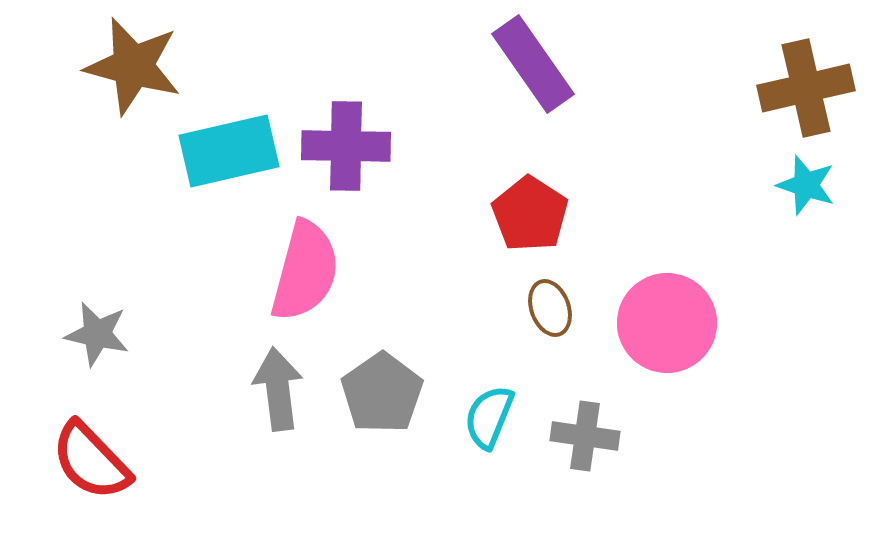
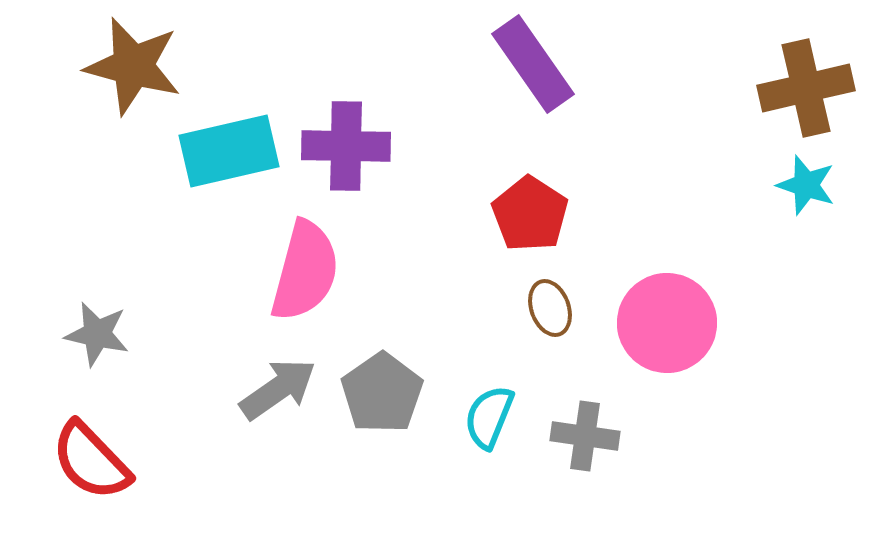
gray arrow: rotated 62 degrees clockwise
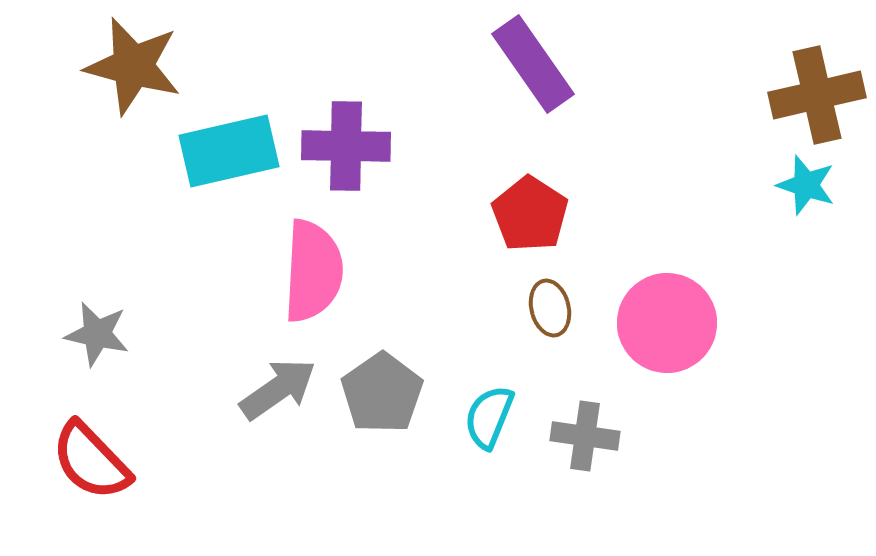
brown cross: moved 11 px right, 7 px down
pink semicircle: moved 8 px right; rotated 12 degrees counterclockwise
brown ellipse: rotated 6 degrees clockwise
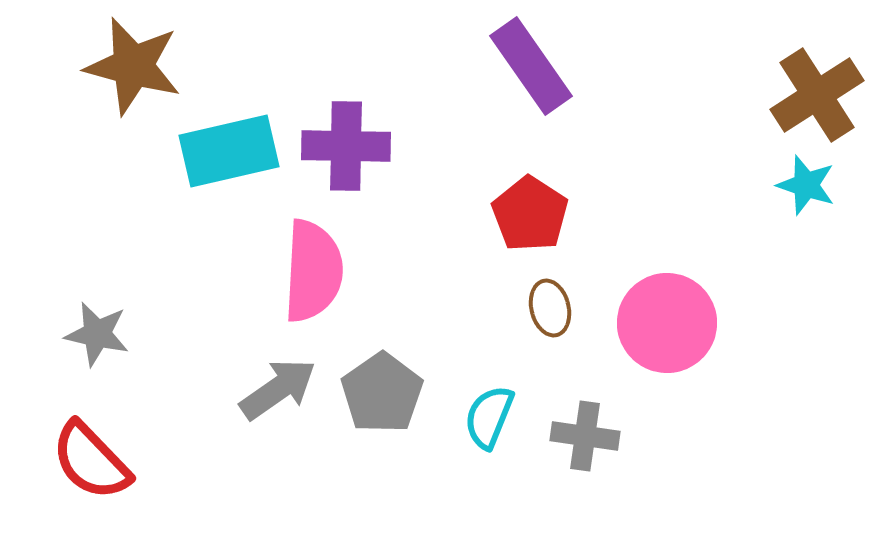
purple rectangle: moved 2 px left, 2 px down
brown cross: rotated 20 degrees counterclockwise
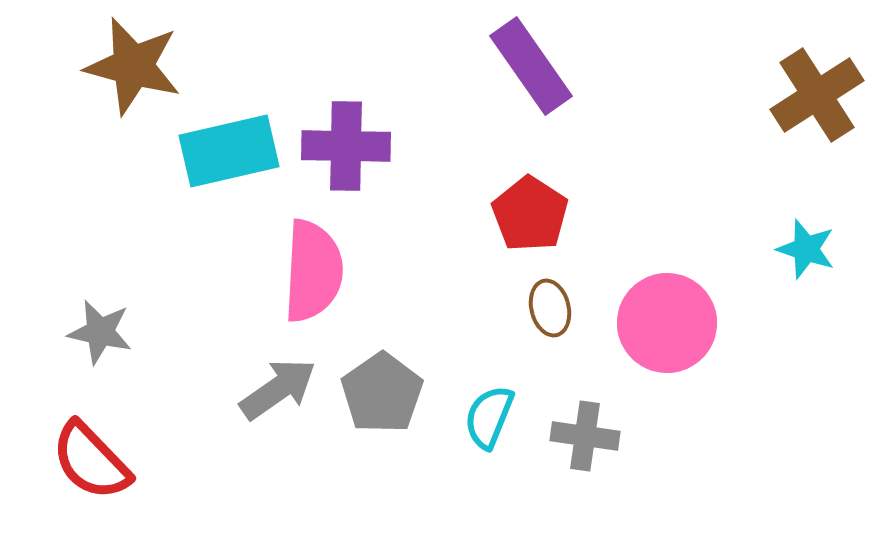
cyan star: moved 64 px down
gray star: moved 3 px right, 2 px up
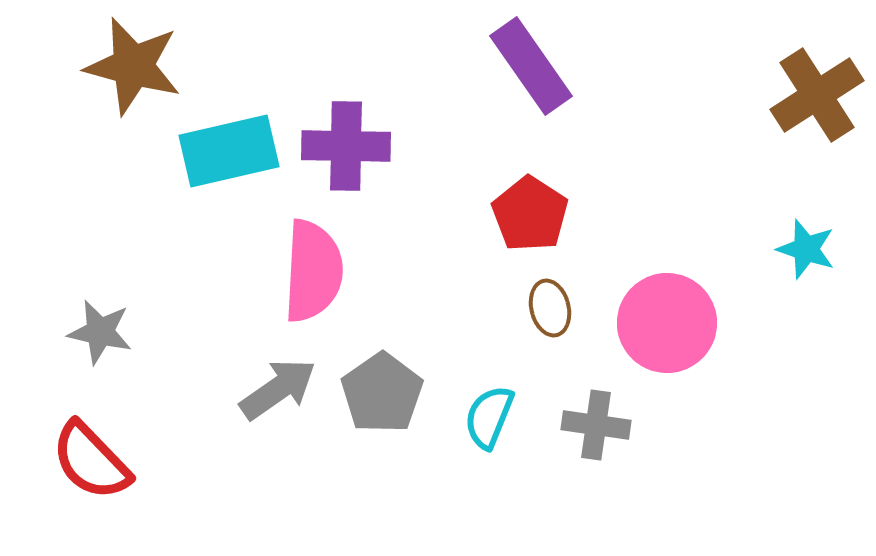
gray cross: moved 11 px right, 11 px up
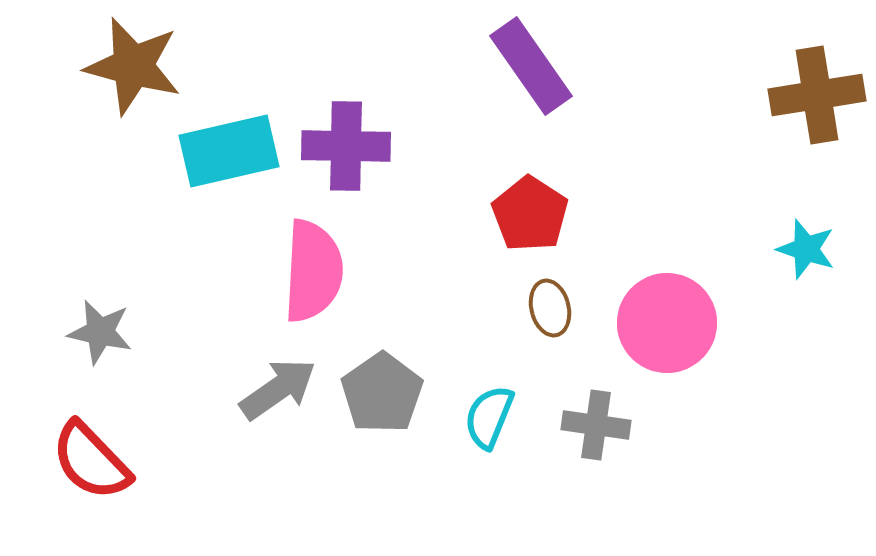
brown cross: rotated 24 degrees clockwise
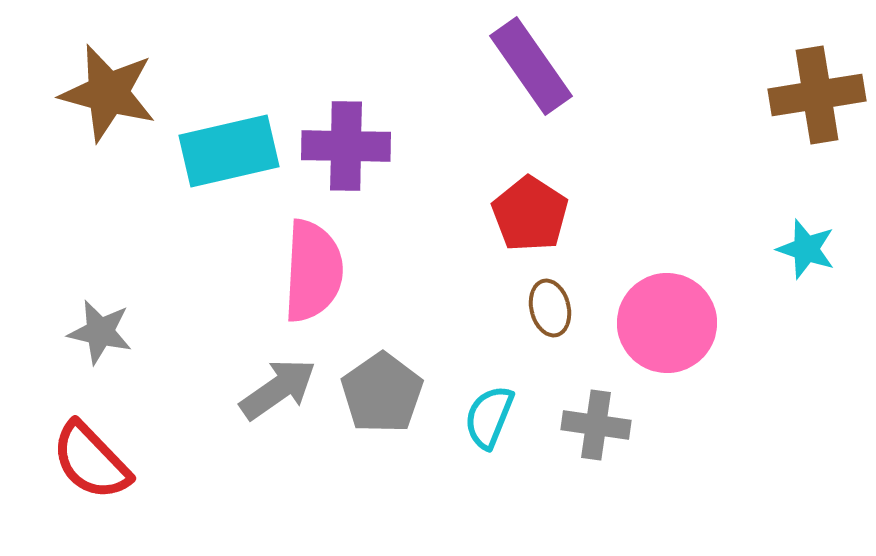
brown star: moved 25 px left, 27 px down
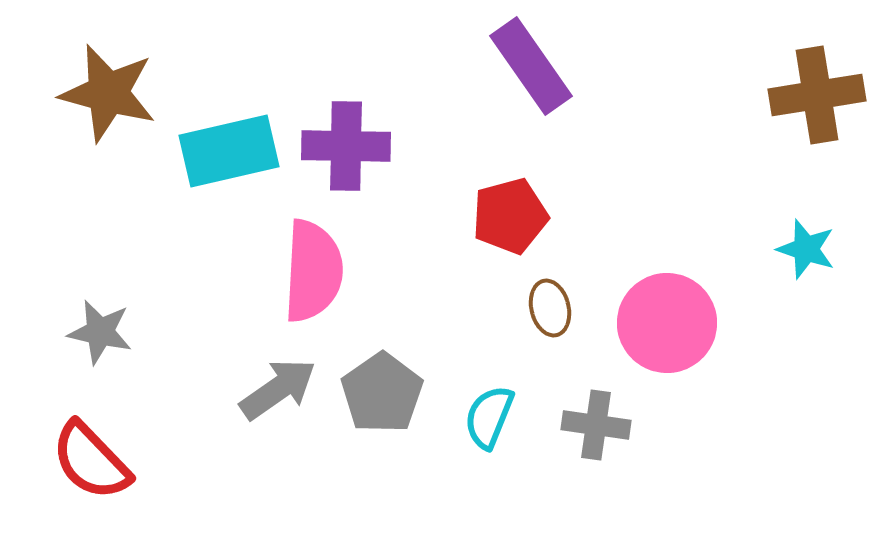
red pentagon: moved 20 px left, 2 px down; rotated 24 degrees clockwise
